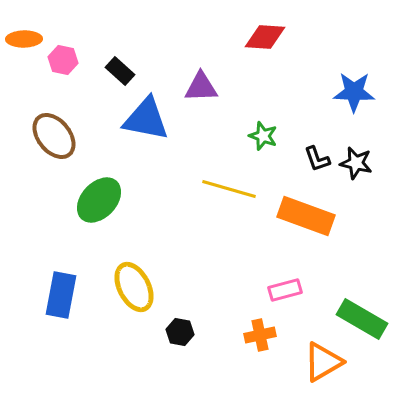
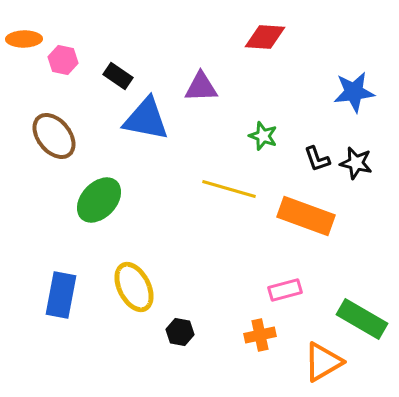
black rectangle: moved 2 px left, 5 px down; rotated 8 degrees counterclockwise
blue star: rotated 9 degrees counterclockwise
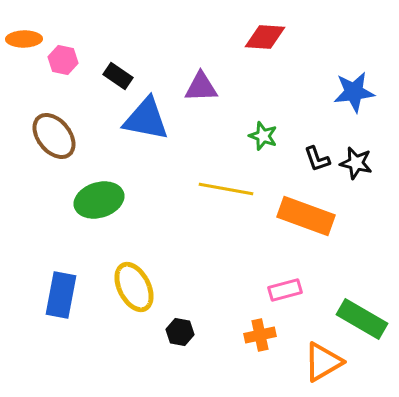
yellow line: moved 3 px left; rotated 6 degrees counterclockwise
green ellipse: rotated 30 degrees clockwise
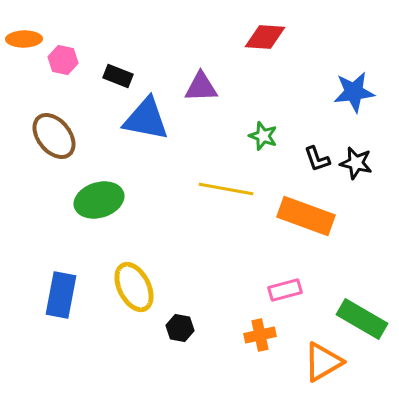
black rectangle: rotated 12 degrees counterclockwise
black hexagon: moved 4 px up
